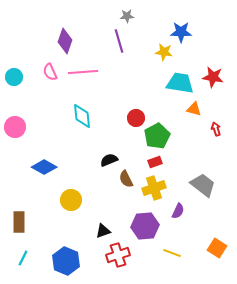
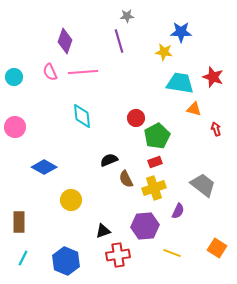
red star: rotated 10 degrees clockwise
red cross: rotated 10 degrees clockwise
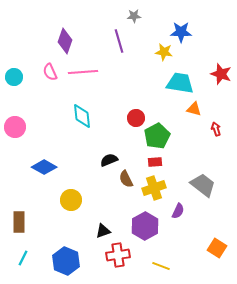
gray star: moved 7 px right
red star: moved 8 px right, 3 px up
red rectangle: rotated 16 degrees clockwise
purple hexagon: rotated 24 degrees counterclockwise
yellow line: moved 11 px left, 13 px down
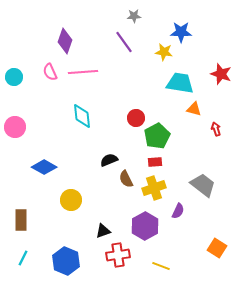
purple line: moved 5 px right, 1 px down; rotated 20 degrees counterclockwise
brown rectangle: moved 2 px right, 2 px up
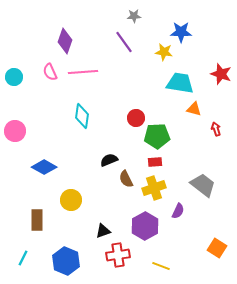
cyan diamond: rotated 15 degrees clockwise
pink circle: moved 4 px down
green pentagon: rotated 25 degrees clockwise
brown rectangle: moved 16 px right
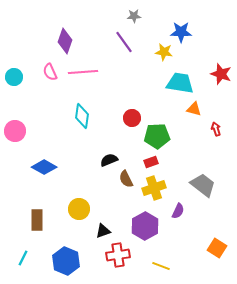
red circle: moved 4 px left
red rectangle: moved 4 px left; rotated 16 degrees counterclockwise
yellow circle: moved 8 px right, 9 px down
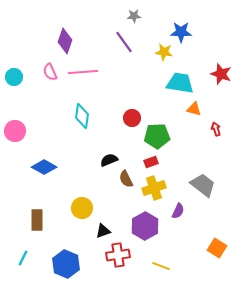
yellow circle: moved 3 px right, 1 px up
blue hexagon: moved 3 px down
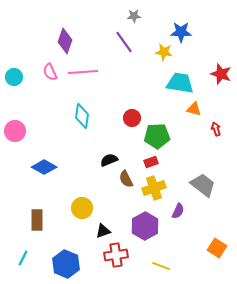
red cross: moved 2 px left
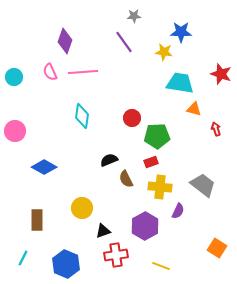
yellow cross: moved 6 px right, 1 px up; rotated 25 degrees clockwise
